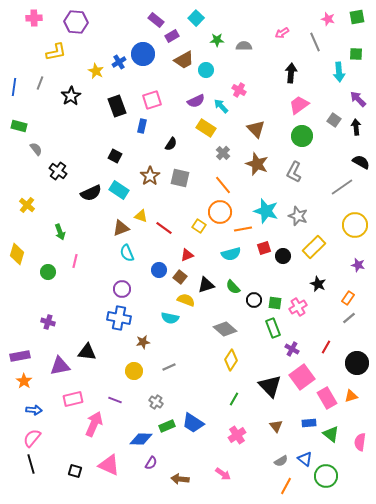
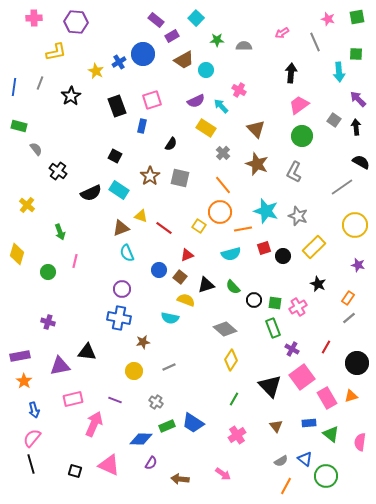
blue arrow at (34, 410): rotated 70 degrees clockwise
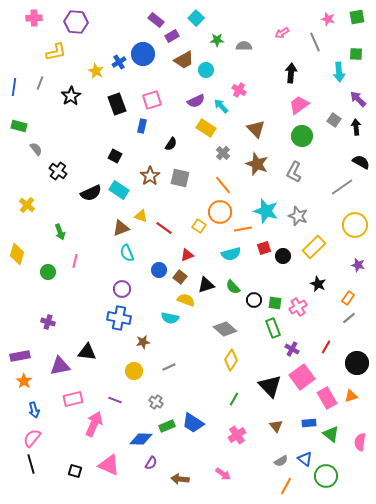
black rectangle at (117, 106): moved 2 px up
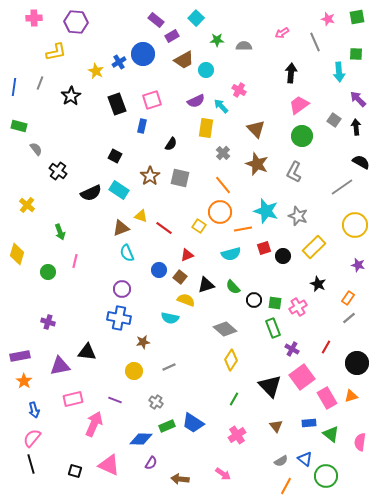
yellow rectangle at (206, 128): rotated 66 degrees clockwise
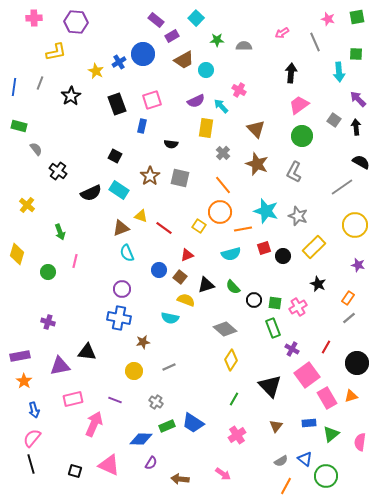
black semicircle at (171, 144): rotated 64 degrees clockwise
pink square at (302, 377): moved 5 px right, 2 px up
brown triangle at (276, 426): rotated 16 degrees clockwise
green triangle at (331, 434): rotated 42 degrees clockwise
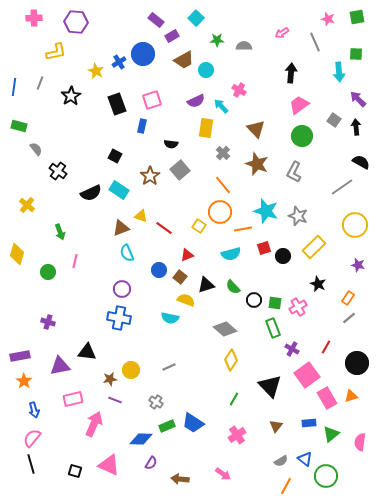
gray square at (180, 178): moved 8 px up; rotated 36 degrees clockwise
brown star at (143, 342): moved 33 px left, 37 px down
yellow circle at (134, 371): moved 3 px left, 1 px up
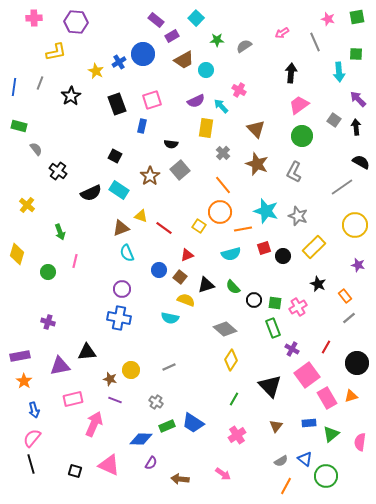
gray semicircle at (244, 46): rotated 35 degrees counterclockwise
orange rectangle at (348, 298): moved 3 px left, 2 px up; rotated 72 degrees counterclockwise
black triangle at (87, 352): rotated 12 degrees counterclockwise
brown star at (110, 379): rotated 24 degrees clockwise
